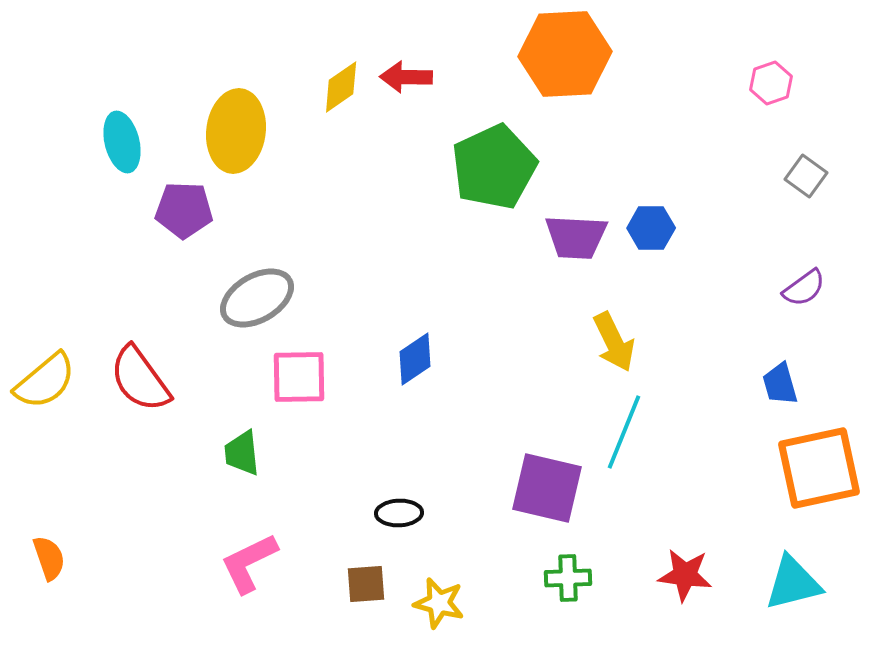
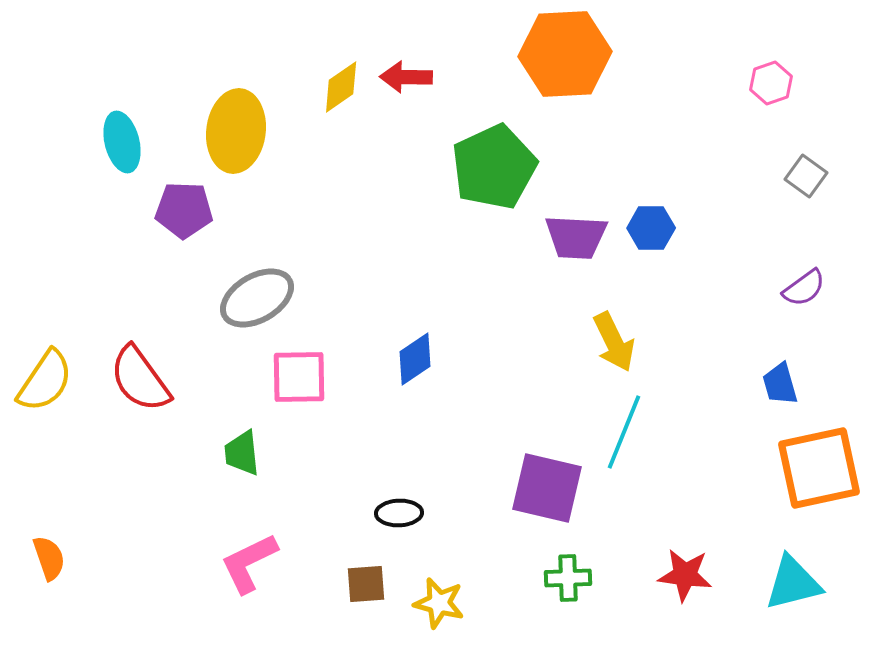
yellow semicircle: rotated 16 degrees counterclockwise
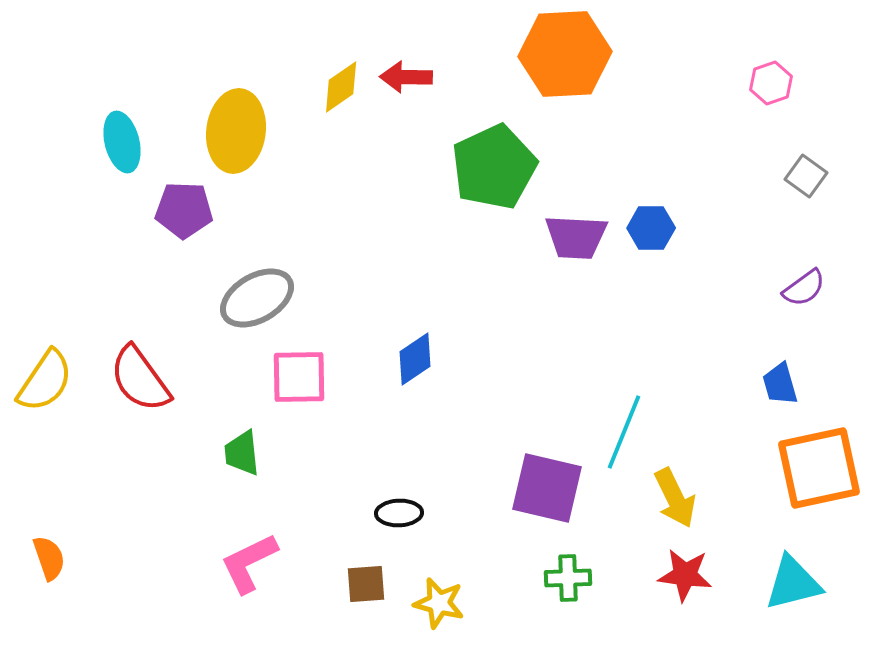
yellow arrow: moved 61 px right, 156 px down
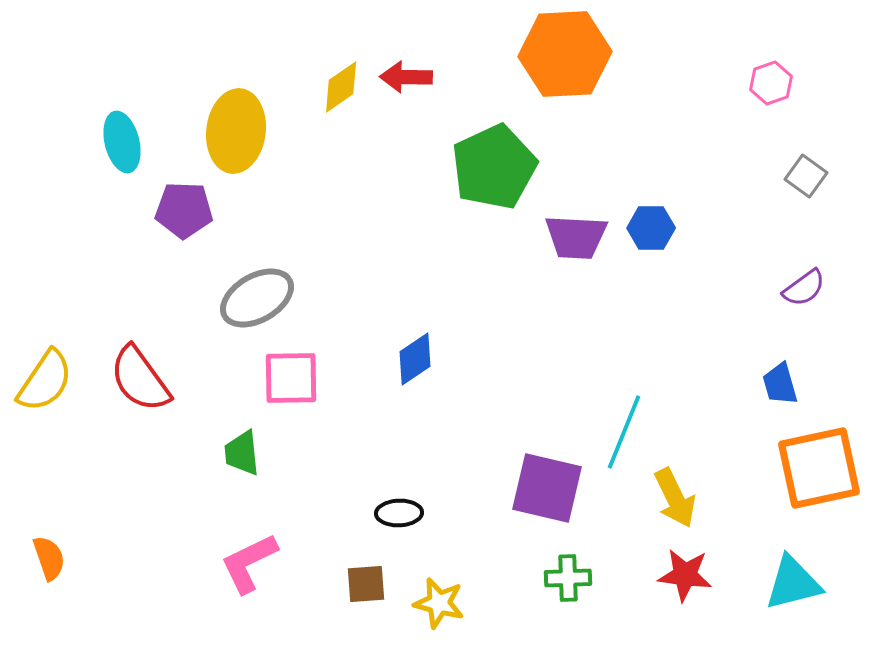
pink square: moved 8 px left, 1 px down
